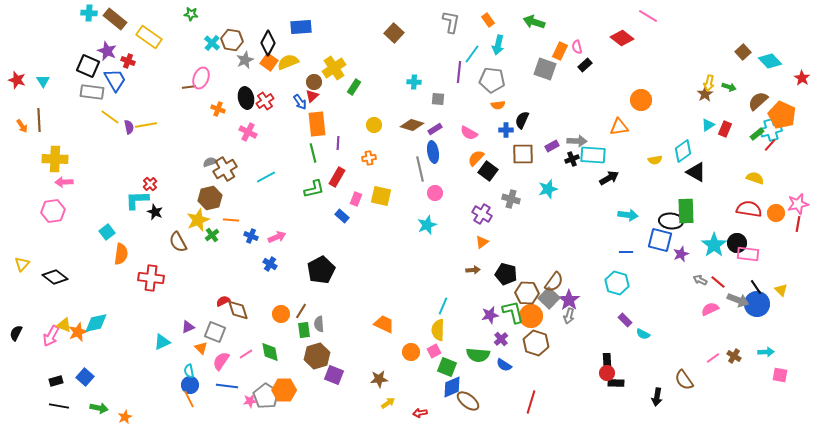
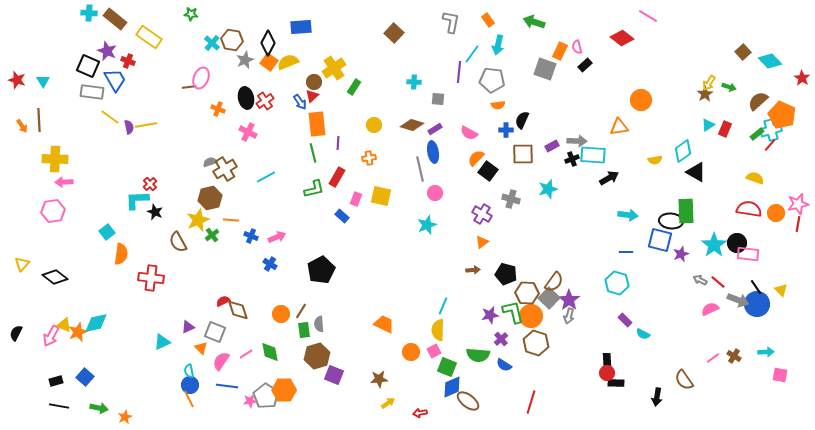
yellow arrow at (709, 83): rotated 21 degrees clockwise
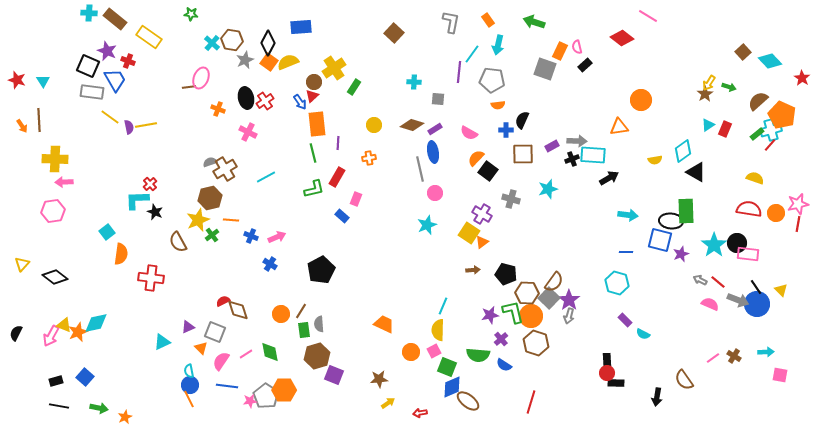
yellow square at (381, 196): moved 88 px right, 37 px down; rotated 20 degrees clockwise
pink semicircle at (710, 309): moved 5 px up; rotated 48 degrees clockwise
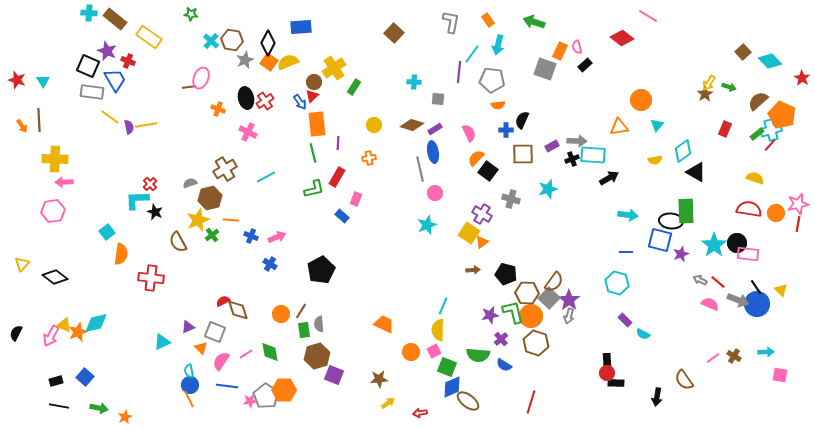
cyan cross at (212, 43): moved 1 px left, 2 px up
cyan triangle at (708, 125): moved 51 px left; rotated 16 degrees counterclockwise
pink semicircle at (469, 133): rotated 144 degrees counterclockwise
gray semicircle at (210, 162): moved 20 px left, 21 px down
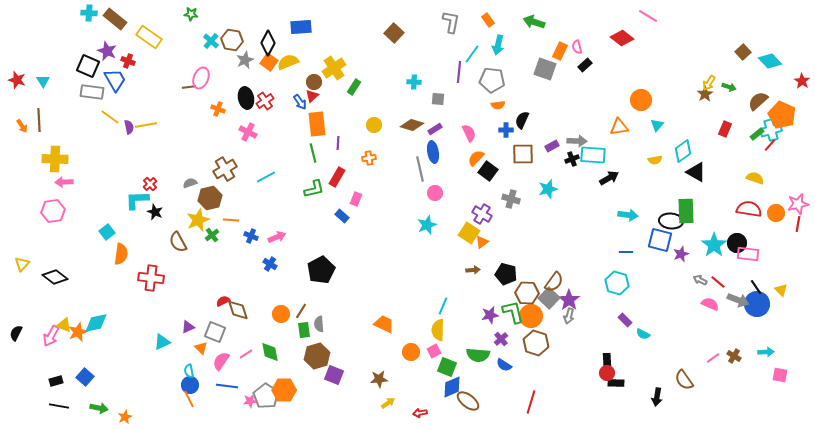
red star at (802, 78): moved 3 px down
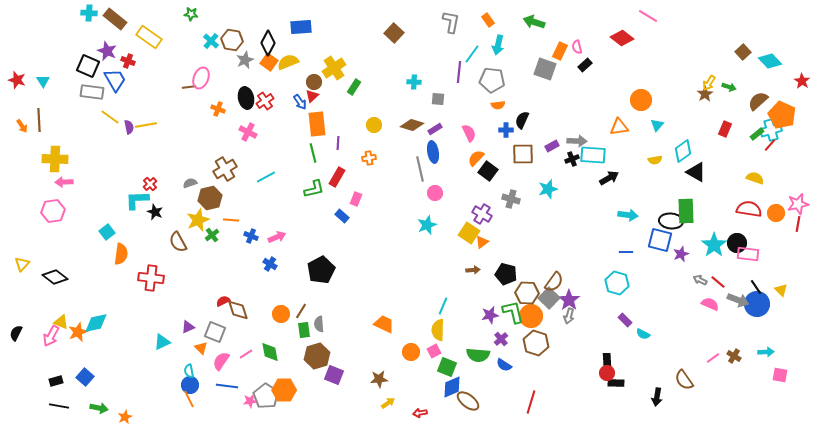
yellow triangle at (64, 325): moved 3 px left, 3 px up
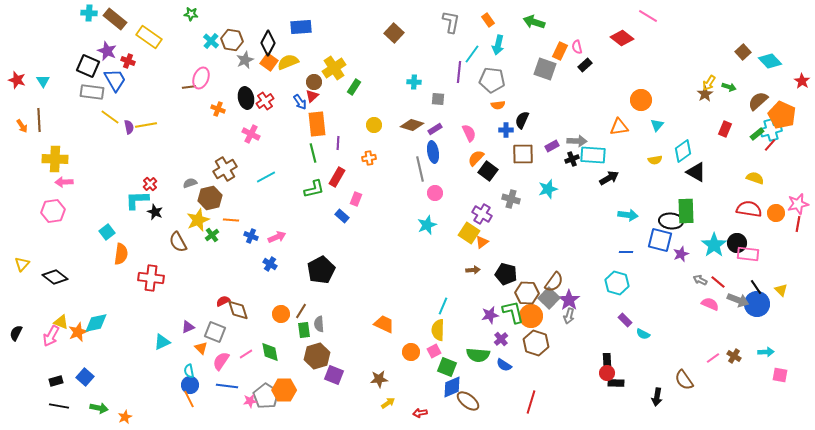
pink cross at (248, 132): moved 3 px right, 2 px down
